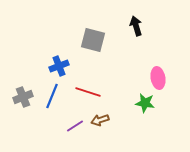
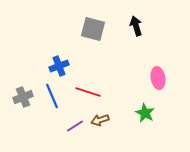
gray square: moved 11 px up
blue line: rotated 45 degrees counterclockwise
green star: moved 10 px down; rotated 18 degrees clockwise
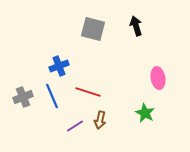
brown arrow: rotated 60 degrees counterclockwise
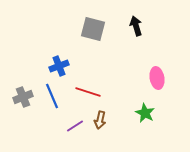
pink ellipse: moved 1 px left
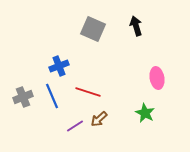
gray square: rotated 10 degrees clockwise
brown arrow: moved 1 px left, 1 px up; rotated 36 degrees clockwise
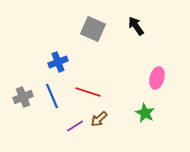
black arrow: rotated 18 degrees counterclockwise
blue cross: moved 1 px left, 4 px up
pink ellipse: rotated 25 degrees clockwise
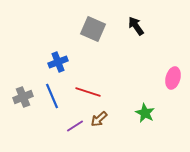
pink ellipse: moved 16 px right
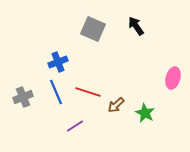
blue line: moved 4 px right, 4 px up
brown arrow: moved 17 px right, 14 px up
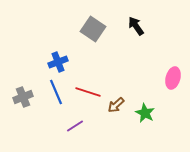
gray square: rotated 10 degrees clockwise
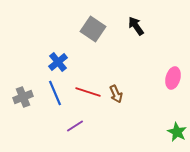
blue cross: rotated 18 degrees counterclockwise
blue line: moved 1 px left, 1 px down
brown arrow: moved 11 px up; rotated 72 degrees counterclockwise
green star: moved 32 px right, 19 px down
